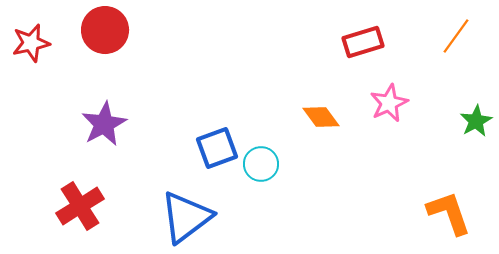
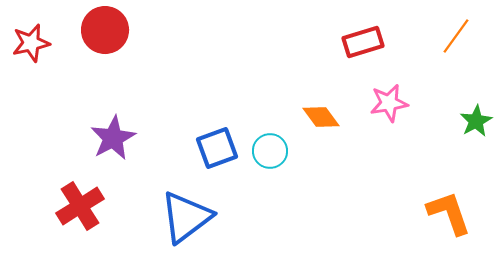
pink star: rotated 15 degrees clockwise
purple star: moved 9 px right, 14 px down
cyan circle: moved 9 px right, 13 px up
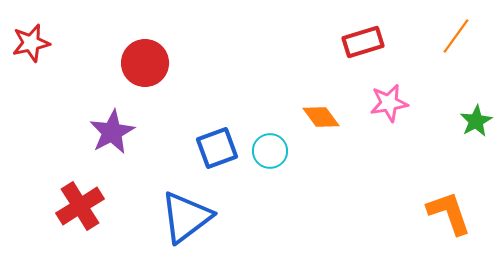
red circle: moved 40 px right, 33 px down
purple star: moved 1 px left, 6 px up
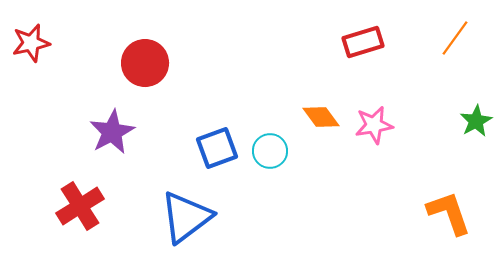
orange line: moved 1 px left, 2 px down
pink star: moved 15 px left, 22 px down
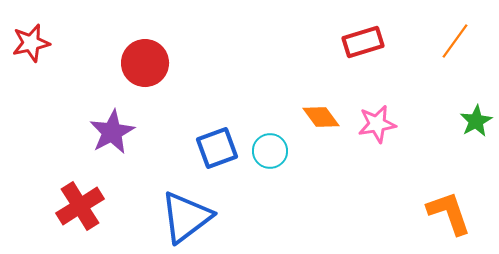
orange line: moved 3 px down
pink star: moved 3 px right, 1 px up
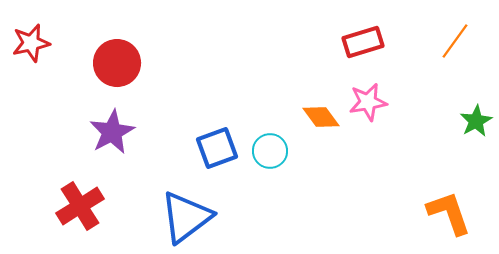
red circle: moved 28 px left
pink star: moved 9 px left, 22 px up
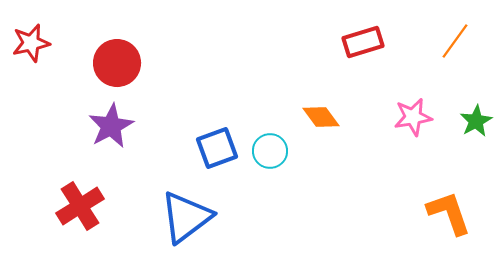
pink star: moved 45 px right, 15 px down
purple star: moved 1 px left, 6 px up
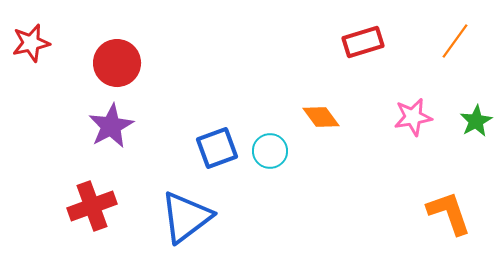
red cross: moved 12 px right; rotated 12 degrees clockwise
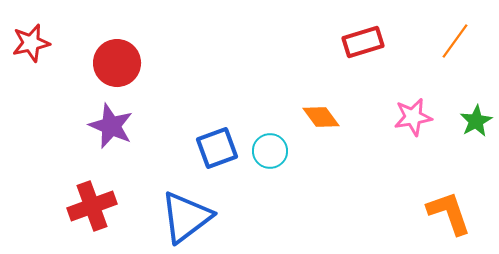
purple star: rotated 21 degrees counterclockwise
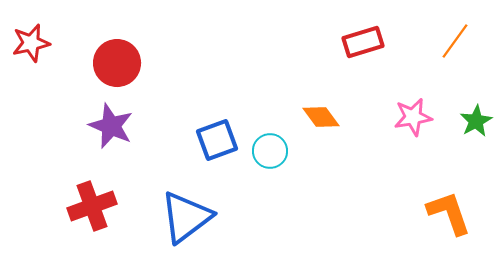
blue square: moved 8 px up
